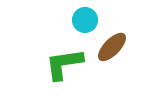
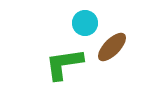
cyan circle: moved 3 px down
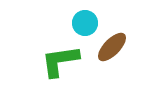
green L-shape: moved 4 px left, 3 px up
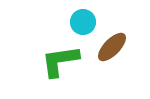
cyan circle: moved 2 px left, 1 px up
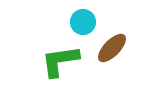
brown ellipse: moved 1 px down
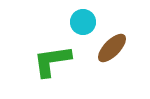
green L-shape: moved 8 px left
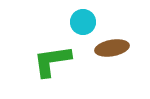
brown ellipse: rotated 36 degrees clockwise
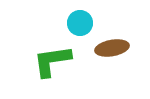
cyan circle: moved 3 px left, 1 px down
